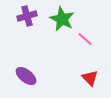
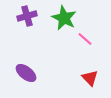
green star: moved 2 px right, 1 px up
purple ellipse: moved 3 px up
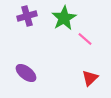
green star: rotated 15 degrees clockwise
red triangle: rotated 30 degrees clockwise
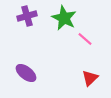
green star: rotated 15 degrees counterclockwise
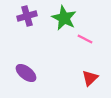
pink line: rotated 14 degrees counterclockwise
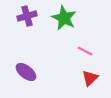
pink line: moved 12 px down
purple ellipse: moved 1 px up
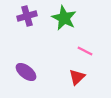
red triangle: moved 13 px left, 1 px up
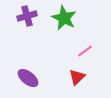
pink line: rotated 63 degrees counterclockwise
purple ellipse: moved 2 px right, 6 px down
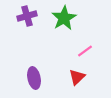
green star: rotated 15 degrees clockwise
purple ellipse: moved 6 px right; rotated 40 degrees clockwise
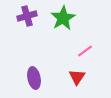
green star: moved 1 px left
red triangle: rotated 12 degrees counterclockwise
